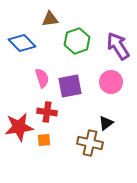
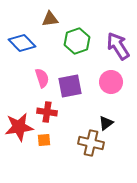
brown cross: moved 1 px right
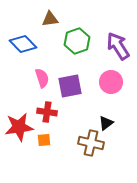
blue diamond: moved 1 px right, 1 px down
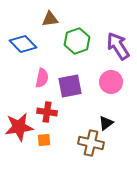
pink semicircle: rotated 30 degrees clockwise
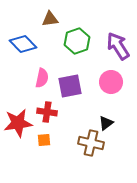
red star: moved 1 px left, 4 px up
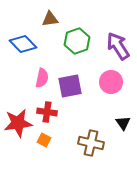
black triangle: moved 17 px right; rotated 28 degrees counterclockwise
orange square: rotated 32 degrees clockwise
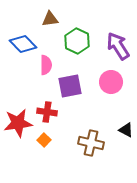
green hexagon: rotated 15 degrees counterclockwise
pink semicircle: moved 4 px right, 13 px up; rotated 12 degrees counterclockwise
black triangle: moved 3 px right, 7 px down; rotated 28 degrees counterclockwise
orange square: rotated 16 degrees clockwise
